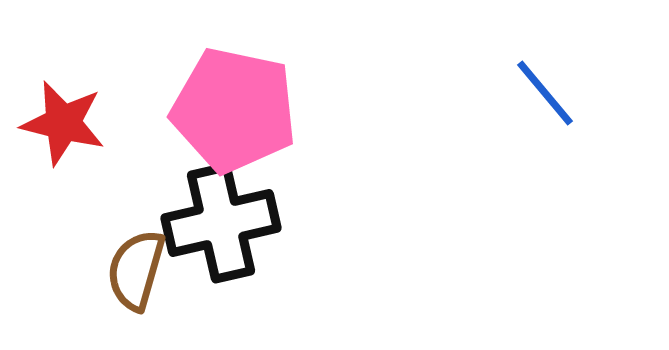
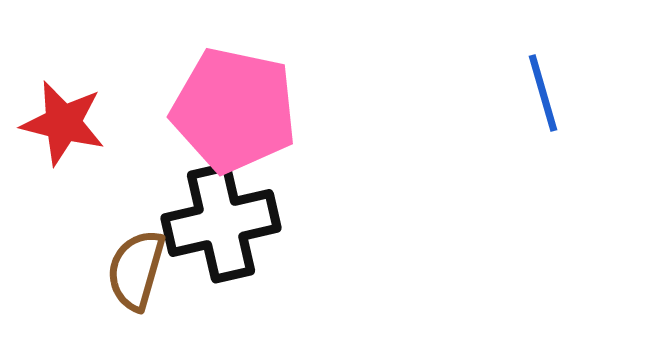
blue line: moved 2 px left; rotated 24 degrees clockwise
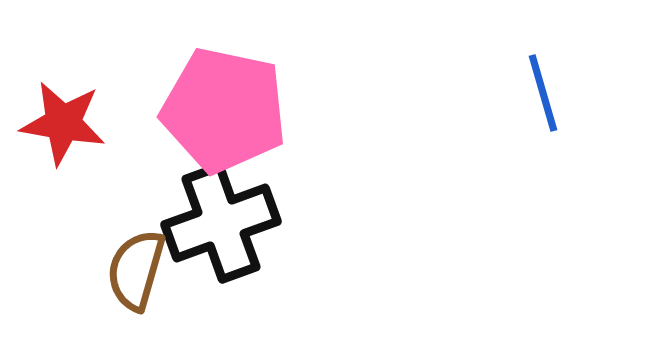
pink pentagon: moved 10 px left
red star: rotated 4 degrees counterclockwise
black cross: rotated 7 degrees counterclockwise
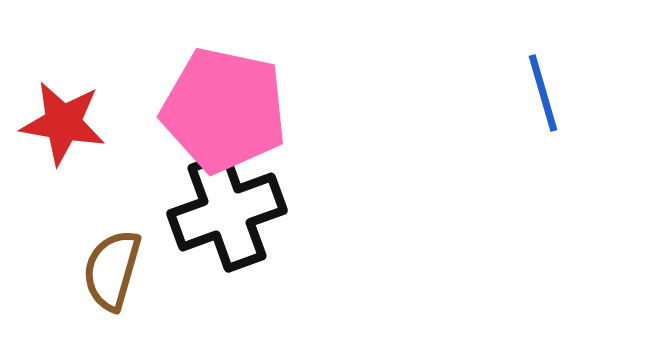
black cross: moved 6 px right, 11 px up
brown semicircle: moved 24 px left
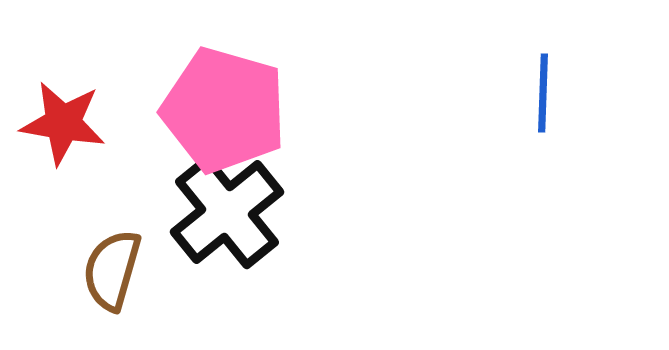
blue line: rotated 18 degrees clockwise
pink pentagon: rotated 4 degrees clockwise
black cross: rotated 19 degrees counterclockwise
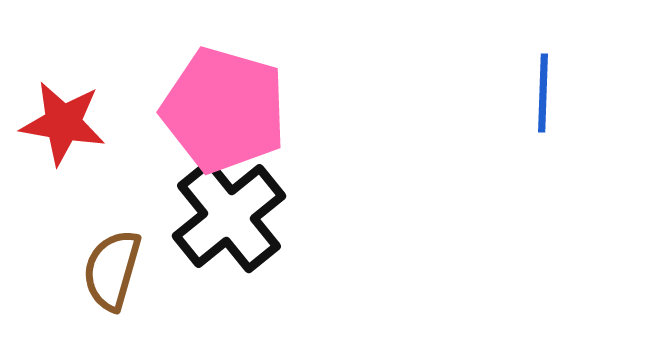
black cross: moved 2 px right, 4 px down
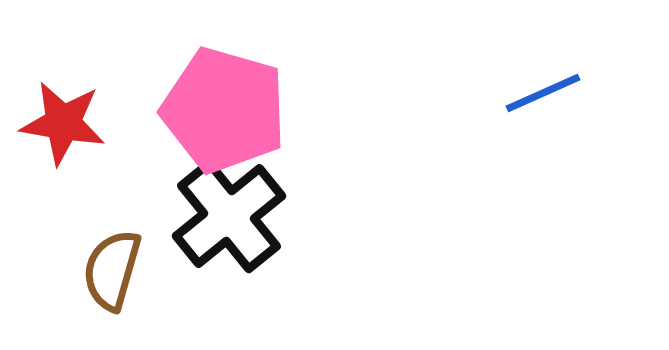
blue line: rotated 64 degrees clockwise
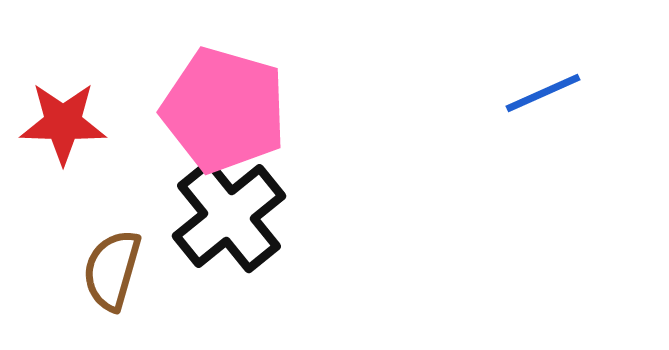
red star: rotated 8 degrees counterclockwise
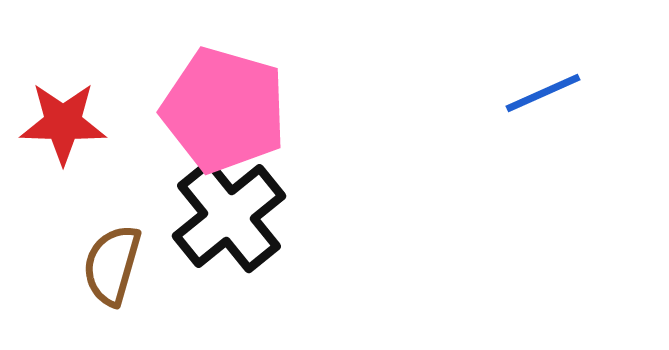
brown semicircle: moved 5 px up
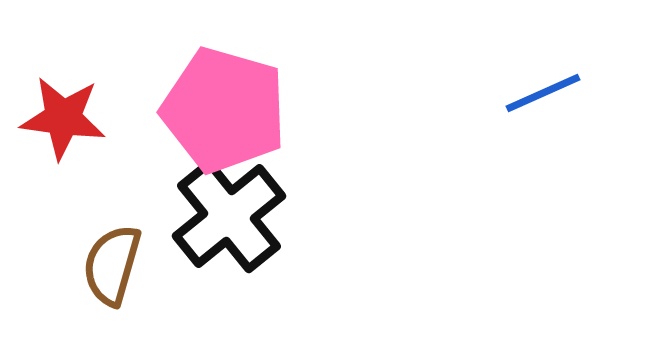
red star: moved 5 px up; rotated 6 degrees clockwise
